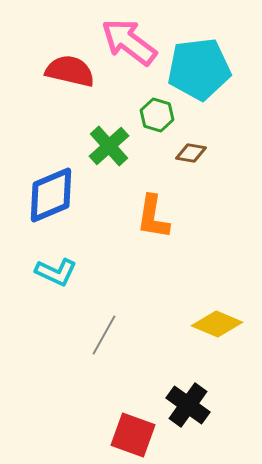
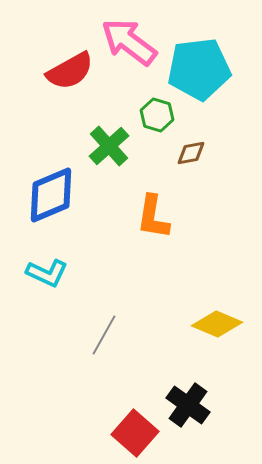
red semicircle: rotated 138 degrees clockwise
brown diamond: rotated 20 degrees counterclockwise
cyan L-shape: moved 9 px left, 1 px down
red square: moved 2 px right, 2 px up; rotated 21 degrees clockwise
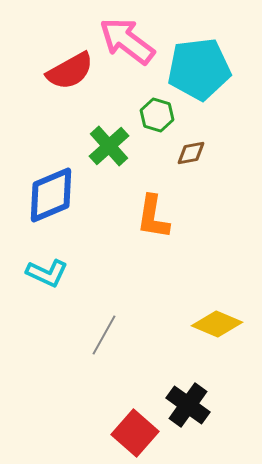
pink arrow: moved 2 px left, 1 px up
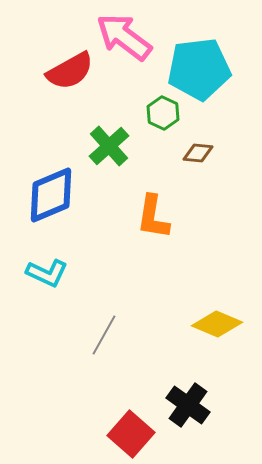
pink arrow: moved 3 px left, 4 px up
green hexagon: moved 6 px right, 2 px up; rotated 8 degrees clockwise
brown diamond: moved 7 px right; rotated 16 degrees clockwise
red square: moved 4 px left, 1 px down
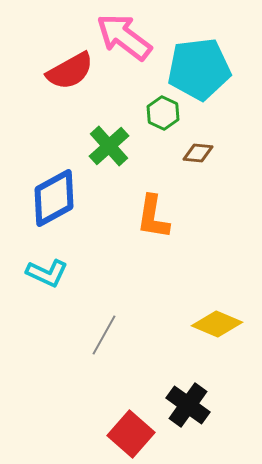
blue diamond: moved 3 px right, 3 px down; rotated 6 degrees counterclockwise
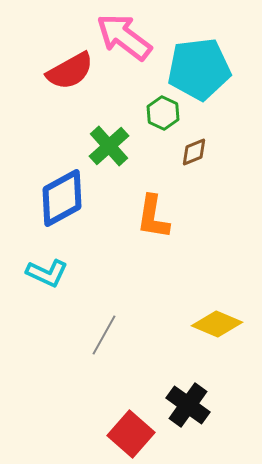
brown diamond: moved 4 px left, 1 px up; rotated 28 degrees counterclockwise
blue diamond: moved 8 px right
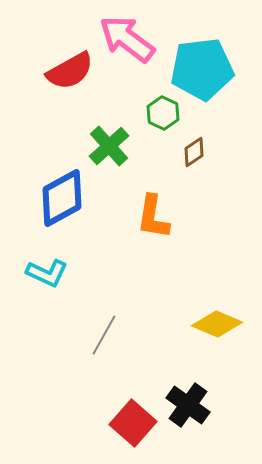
pink arrow: moved 3 px right, 2 px down
cyan pentagon: moved 3 px right
brown diamond: rotated 12 degrees counterclockwise
red square: moved 2 px right, 11 px up
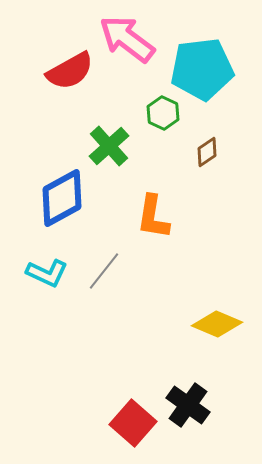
brown diamond: moved 13 px right
gray line: moved 64 px up; rotated 9 degrees clockwise
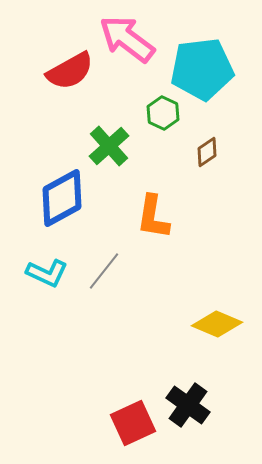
red square: rotated 24 degrees clockwise
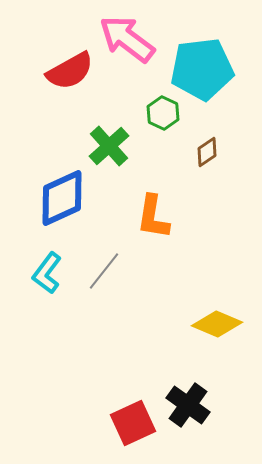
blue diamond: rotated 4 degrees clockwise
cyan L-shape: rotated 102 degrees clockwise
